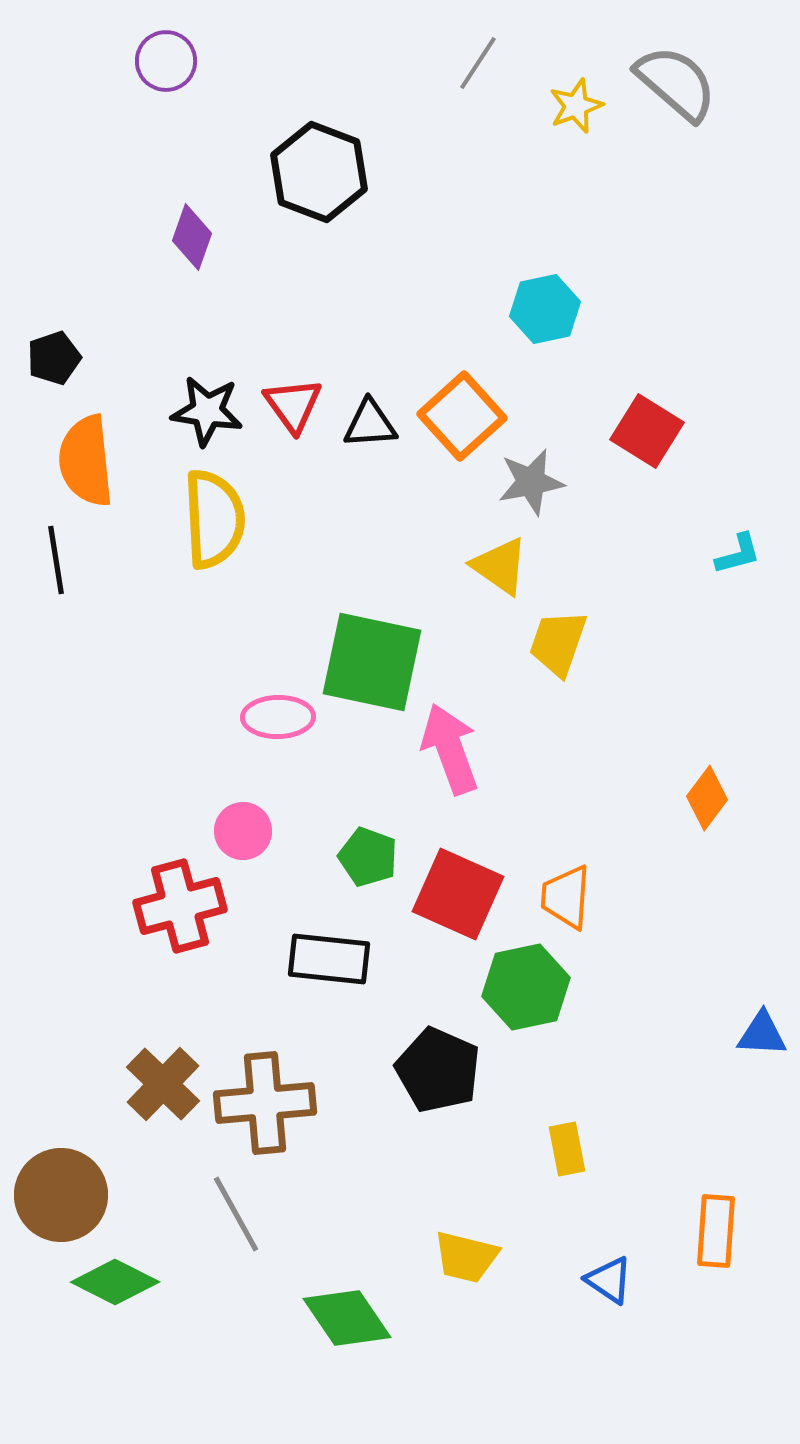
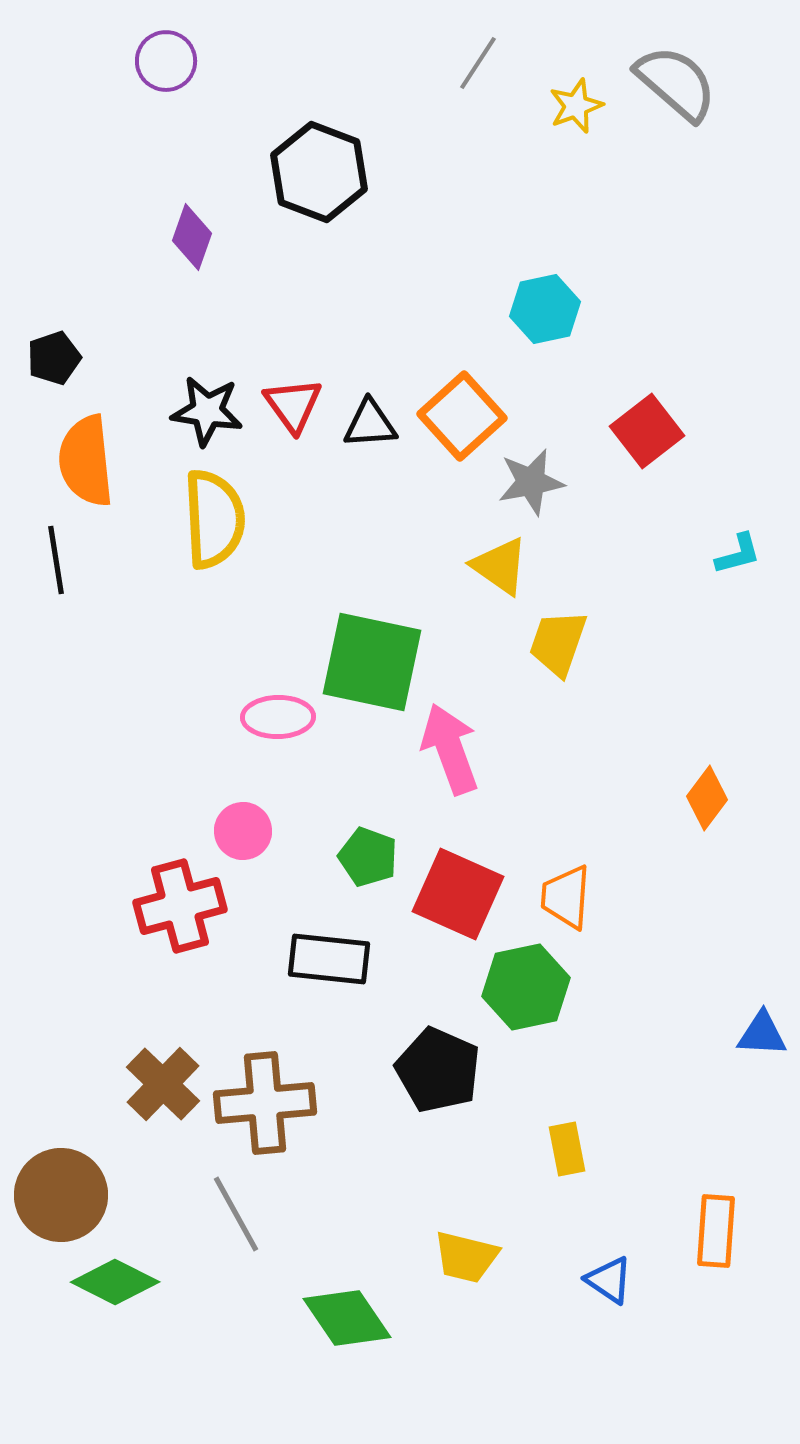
red square at (647, 431): rotated 20 degrees clockwise
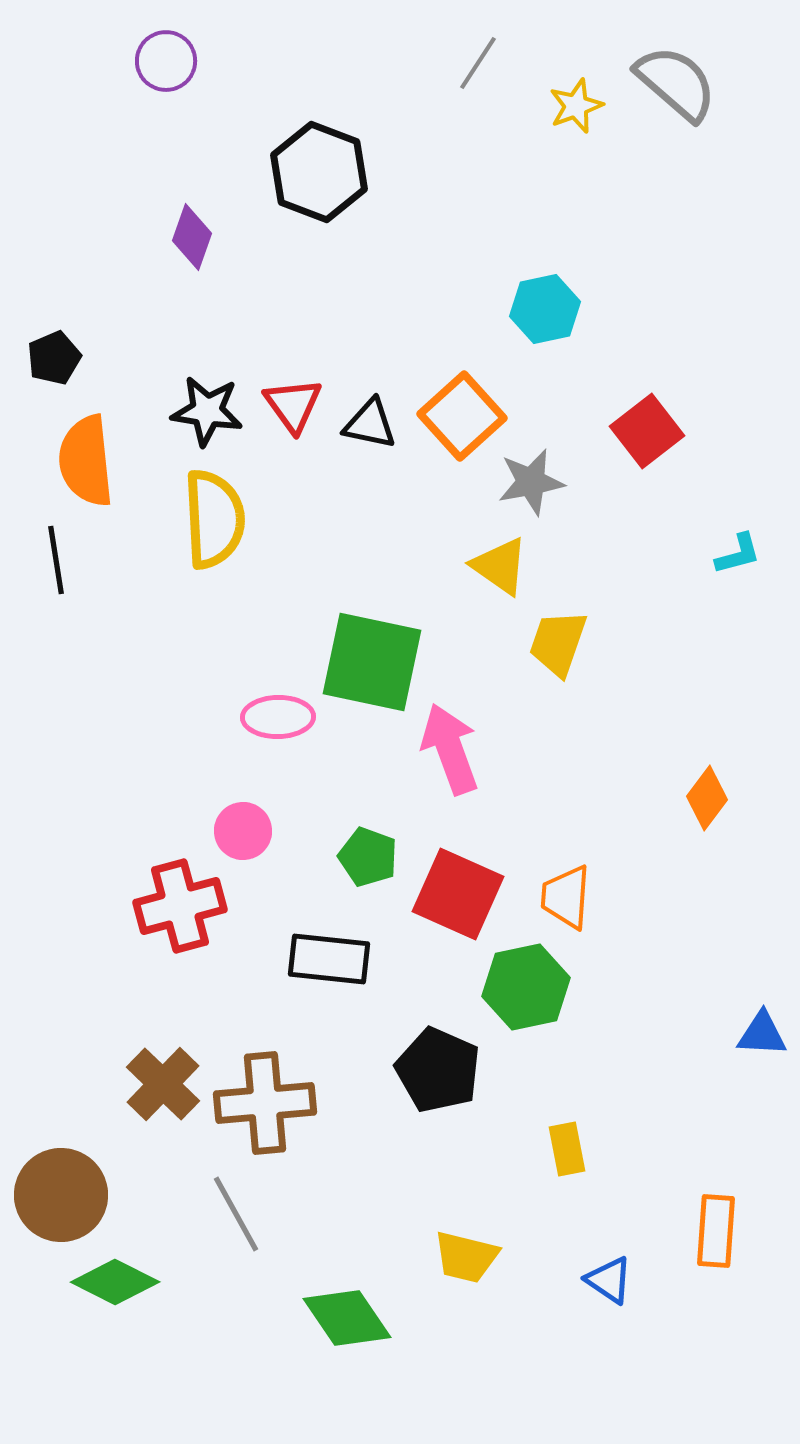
black pentagon at (54, 358): rotated 4 degrees counterclockwise
black triangle at (370, 424): rotated 16 degrees clockwise
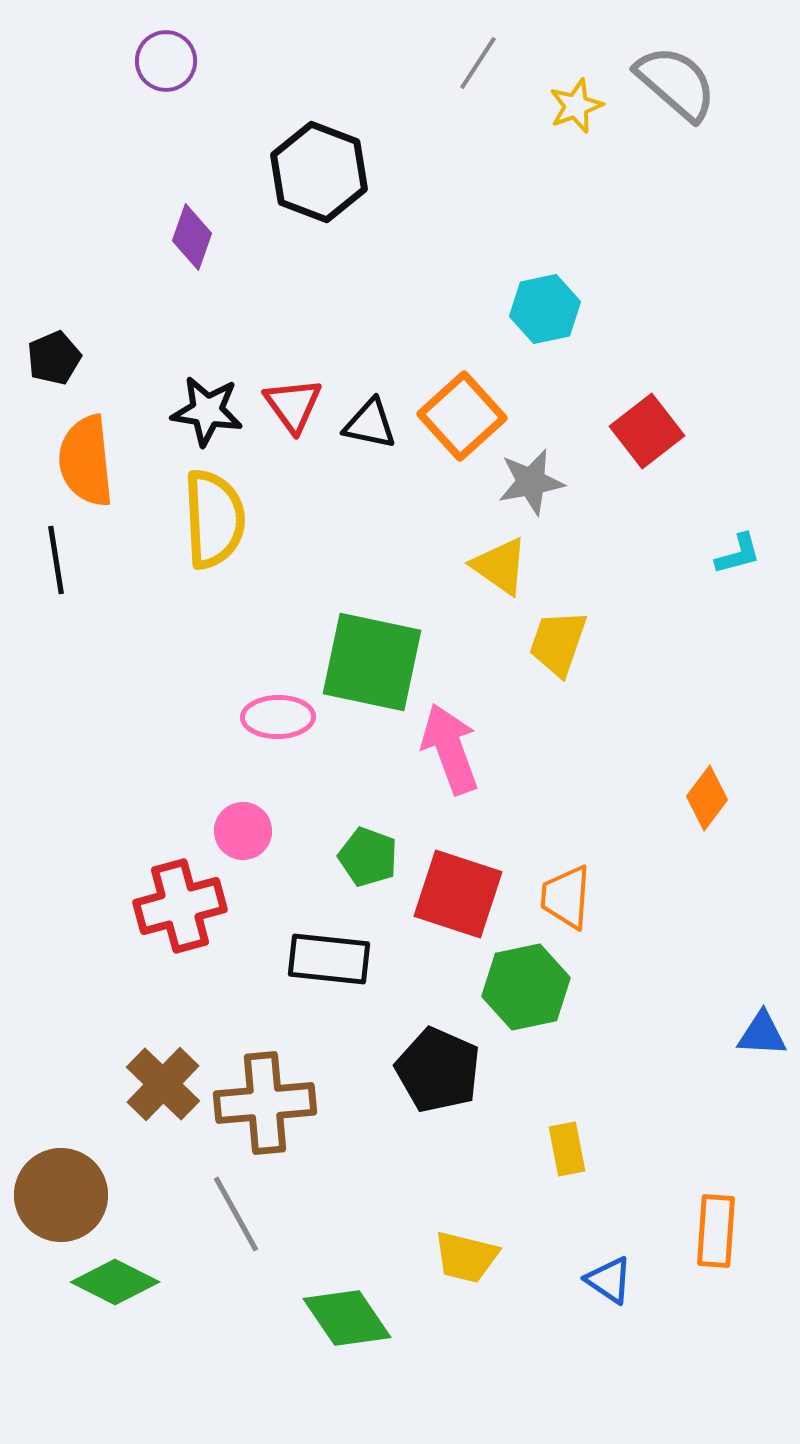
red square at (458, 894): rotated 6 degrees counterclockwise
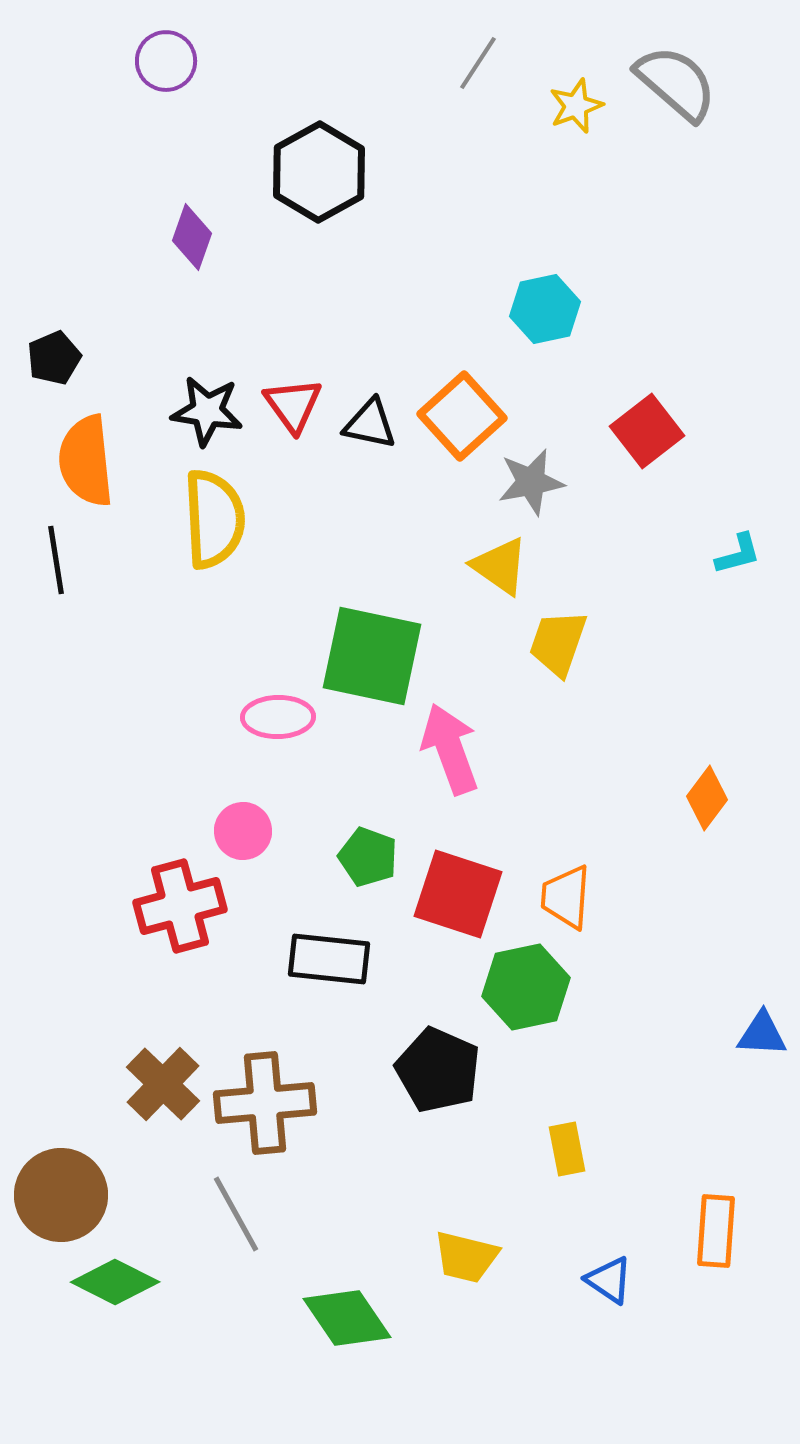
black hexagon at (319, 172): rotated 10 degrees clockwise
green square at (372, 662): moved 6 px up
